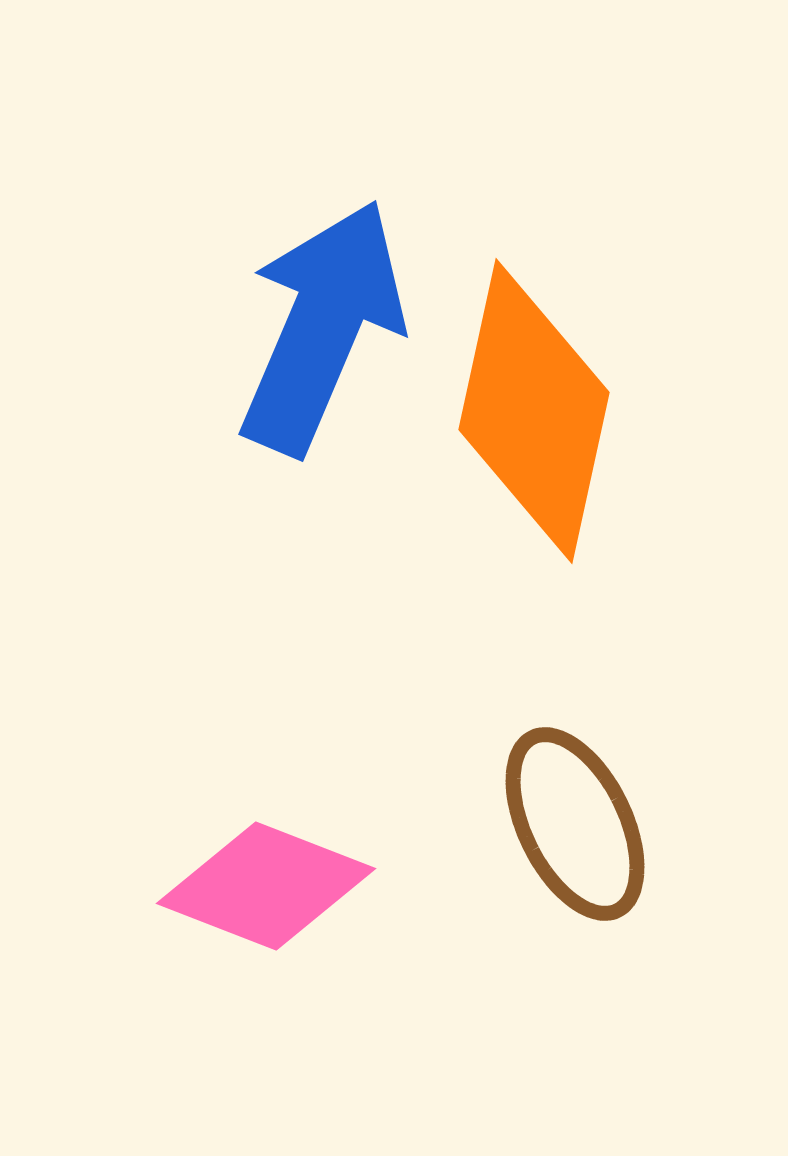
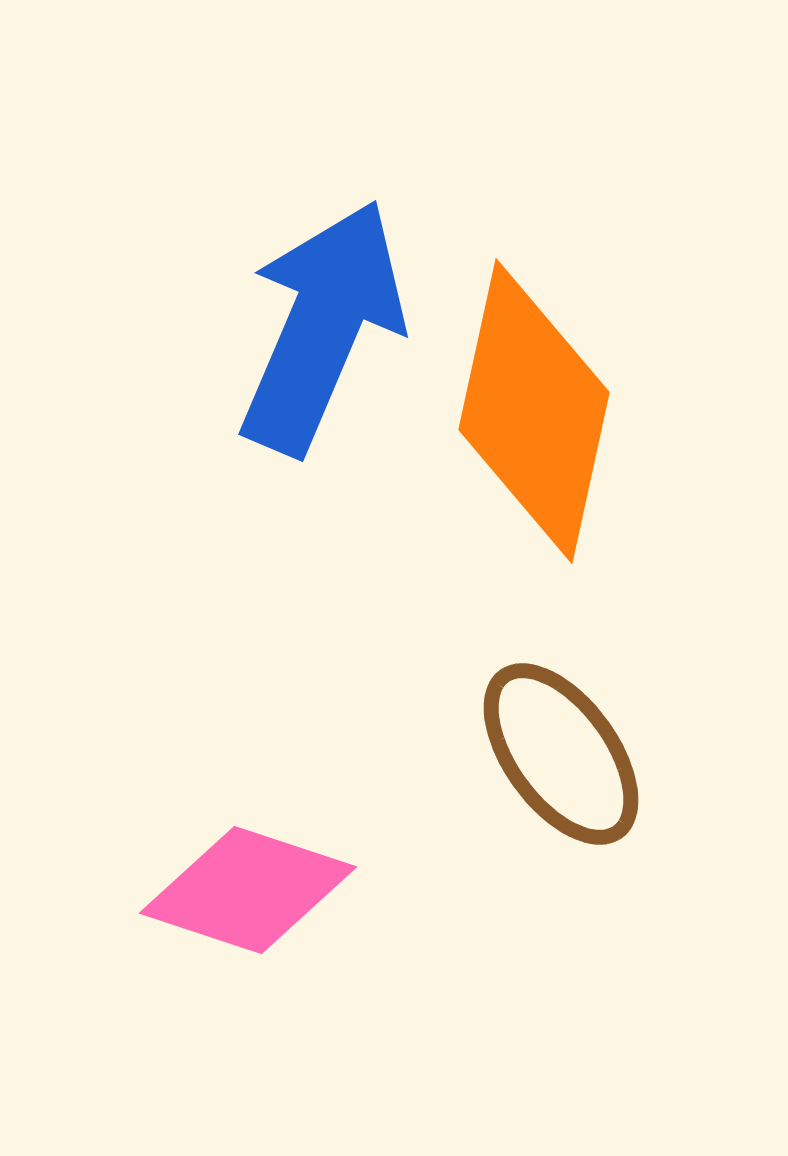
brown ellipse: moved 14 px left, 70 px up; rotated 10 degrees counterclockwise
pink diamond: moved 18 px left, 4 px down; rotated 3 degrees counterclockwise
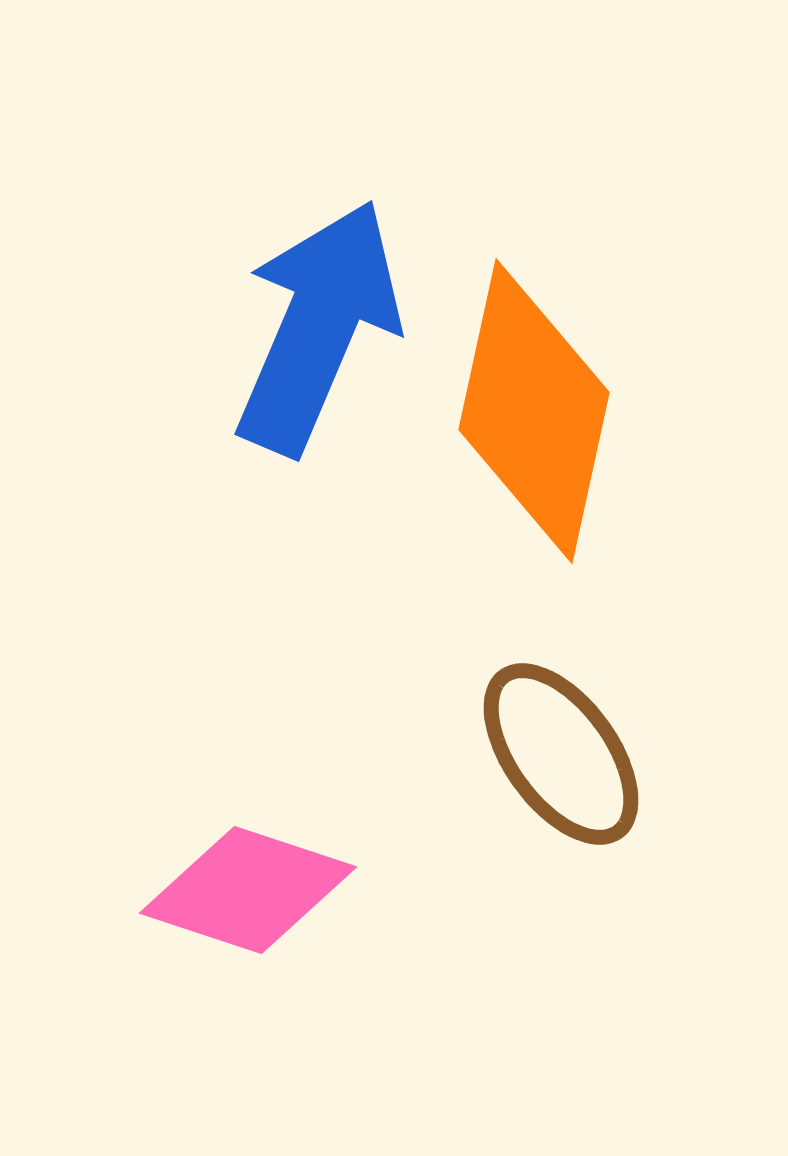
blue arrow: moved 4 px left
